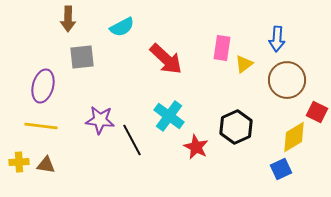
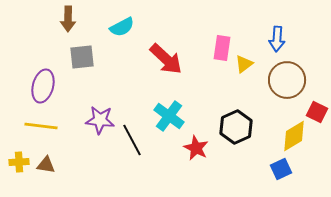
yellow diamond: moved 1 px up
red star: moved 1 px down
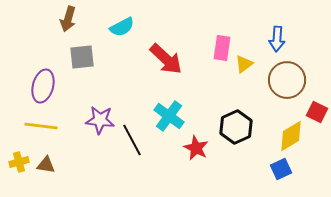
brown arrow: rotated 15 degrees clockwise
yellow diamond: moved 3 px left
yellow cross: rotated 12 degrees counterclockwise
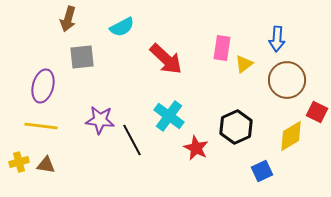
blue square: moved 19 px left, 2 px down
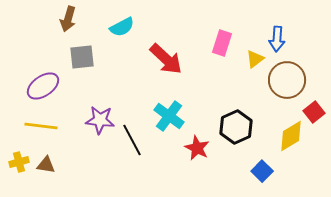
pink rectangle: moved 5 px up; rotated 10 degrees clockwise
yellow triangle: moved 11 px right, 5 px up
purple ellipse: rotated 40 degrees clockwise
red square: moved 3 px left; rotated 25 degrees clockwise
red star: moved 1 px right
blue square: rotated 20 degrees counterclockwise
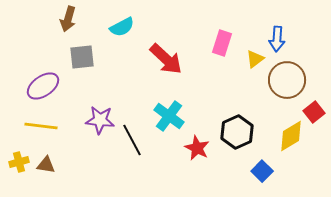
black hexagon: moved 1 px right, 5 px down
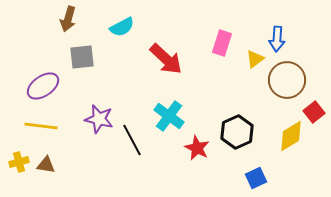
purple star: moved 1 px left, 1 px up; rotated 8 degrees clockwise
blue square: moved 6 px left, 7 px down; rotated 20 degrees clockwise
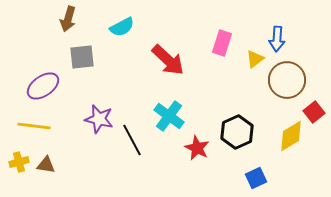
red arrow: moved 2 px right, 1 px down
yellow line: moved 7 px left
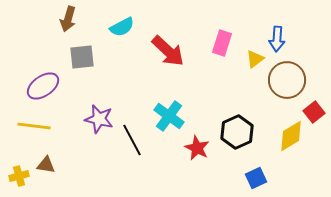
red arrow: moved 9 px up
yellow cross: moved 14 px down
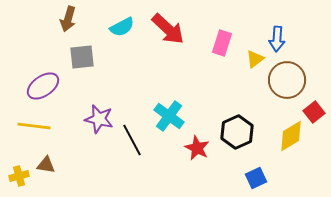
red arrow: moved 22 px up
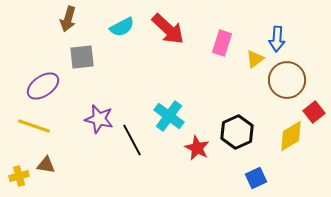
yellow line: rotated 12 degrees clockwise
